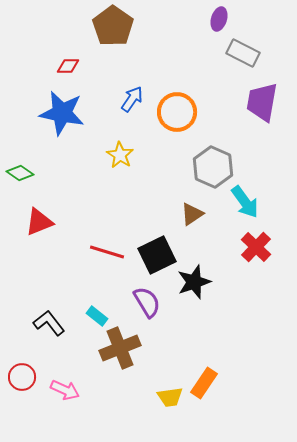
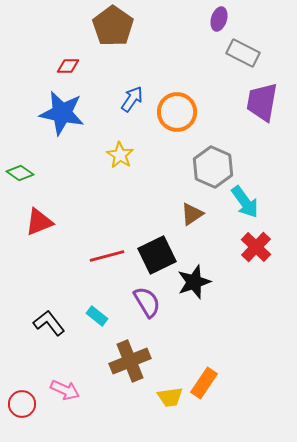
red line: moved 4 px down; rotated 32 degrees counterclockwise
brown cross: moved 10 px right, 13 px down
red circle: moved 27 px down
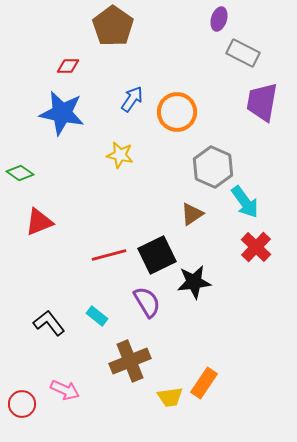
yellow star: rotated 20 degrees counterclockwise
red line: moved 2 px right, 1 px up
black star: rotated 12 degrees clockwise
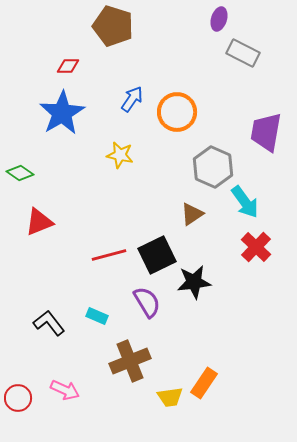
brown pentagon: rotated 18 degrees counterclockwise
purple trapezoid: moved 4 px right, 30 px down
blue star: rotated 30 degrees clockwise
cyan rectangle: rotated 15 degrees counterclockwise
red circle: moved 4 px left, 6 px up
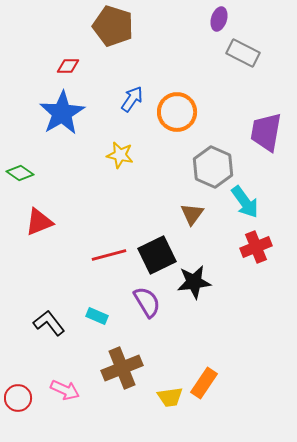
brown triangle: rotated 20 degrees counterclockwise
red cross: rotated 24 degrees clockwise
brown cross: moved 8 px left, 7 px down
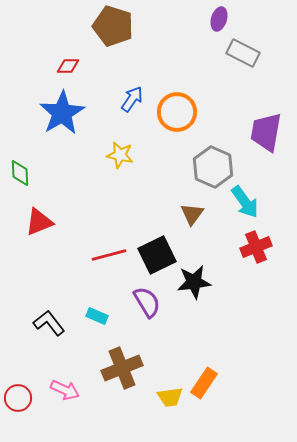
green diamond: rotated 52 degrees clockwise
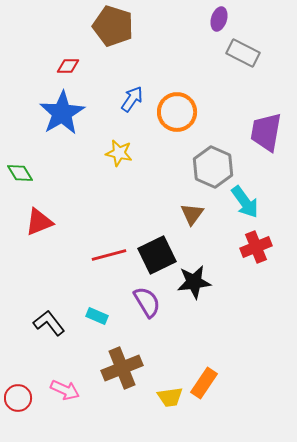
yellow star: moved 1 px left, 2 px up
green diamond: rotated 28 degrees counterclockwise
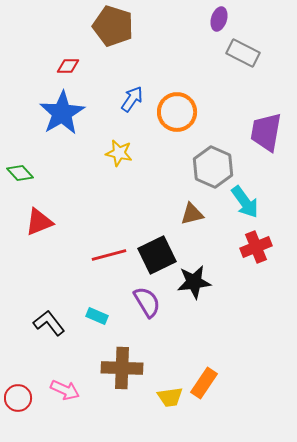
green diamond: rotated 12 degrees counterclockwise
brown triangle: rotated 40 degrees clockwise
brown cross: rotated 24 degrees clockwise
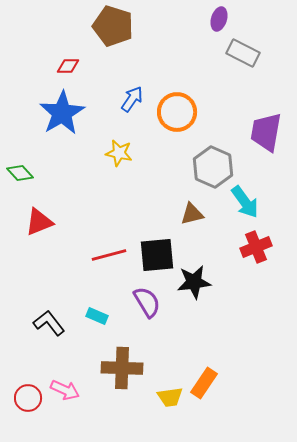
black square: rotated 21 degrees clockwise
red circle: moved 10 px right
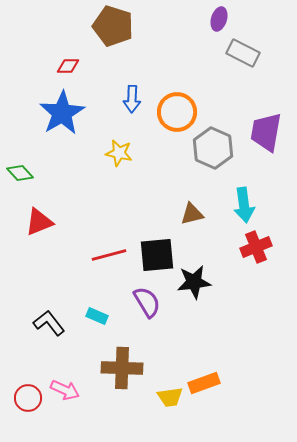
blue arrow: rotated 148 degrees clockwise
gray hexagon: moved 19 px up
cyan arrow: moved 1 px left, 3 px down; rotated 28 degrees clockwise
orange rectangle: rotated 36 degrees clockwise
